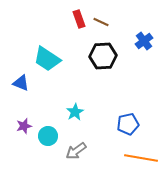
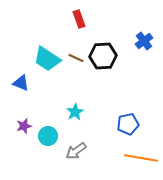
brown line: moved 25 px left, 36 px down
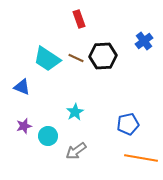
blue triangle: moved 1 px right, 4 px down
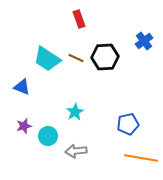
black hexagon: moved 2 px right, 1 px down
gray arrow: rotated 30 degrees clockwise
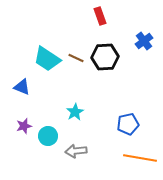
red rectangle: moved 21 px right, 3 px up
orange line: moved 1 px left
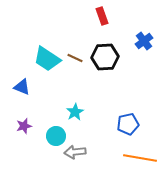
red rectangle: moved 2 px right
brown line: moved 1 px left
cyan circle: moved 8 px right
gray arrow: moved 1 px left, 1 px down
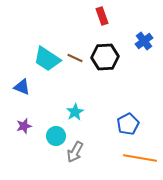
blue pentagon: rotated 15 degrees counterclockwise
gray arrow: rotated 55 degrees counterclockwise
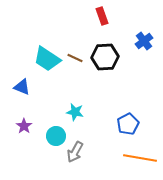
cyan star: rotated 30 degrees counterclockwise
purple star: rotated 21 degrees counterclockwise
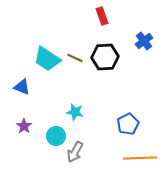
orange line: rotated 12 degrees counterclockwise
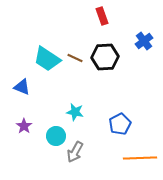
blue pentagon: moved 8 px left
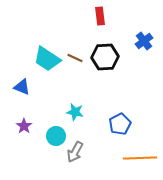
red rectangle: moved 2 px left; rotated 12 degrees clockwise
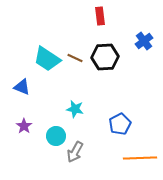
cyan star: moved 3 px up
